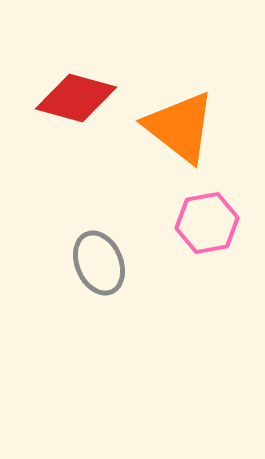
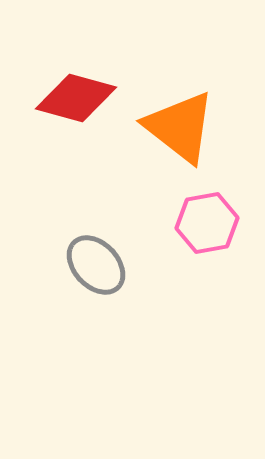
gray ellipse: moved 3 px left, 2 px down; rotated 20 degrees counterclockwise
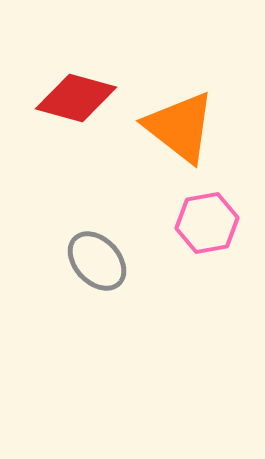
gray ellipse: moved 1 px right, 4 px up
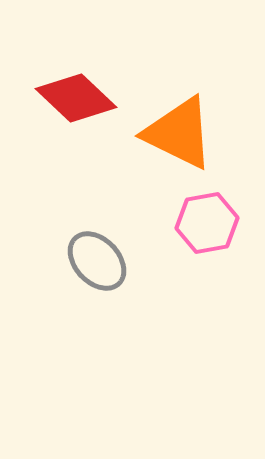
red diamond: rotated 28 degrees clockwise
orange triangle: moved 1 px left, 6 px down; rotated 12 degrees counterclockwise
